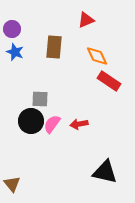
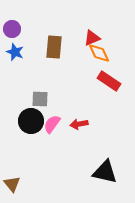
red triangle: moved 6 px right, 18 px down
orange diamond: moved 2 px right, 3 px up
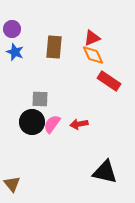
orange diamond: moved 6 px left, 2 px down
black circle: moved 1 px right, 1 px down
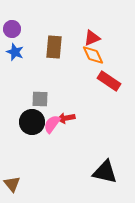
red arrow: moved 13 px left, 6 px up
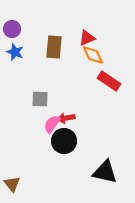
red triangle: moved 5 px left
black circle: moved 32 px right, 19 px down
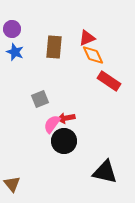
gray square: rotated 24 degrees counterclockwise
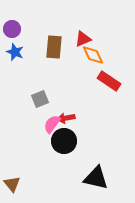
red triangle: moved 4 px left, 1 px down
black triangle: moved 9 px left, 6 px down
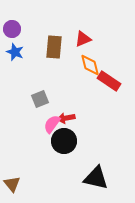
orange diamond: moved 3 px left, 10 px down; rotated 10 degrees clockwise
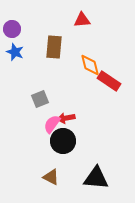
red triangle: moved 1 px left, 19 px up; rotated 18 degrees clockwise
black circle: moved 1 px left
black triangle: rotated 8 degrees counterclockwise
brown triangle: moved 39 px right, 7 px up; rotated 24 degrees counterclockwise
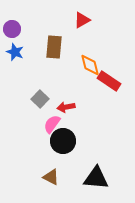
red triangle: rotated 24 degrees counterclockwise
gray square: rotated 24 degrees counterclockwise
red arrow: moved 11 px up
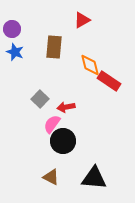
black triangle: moved 2 px left
